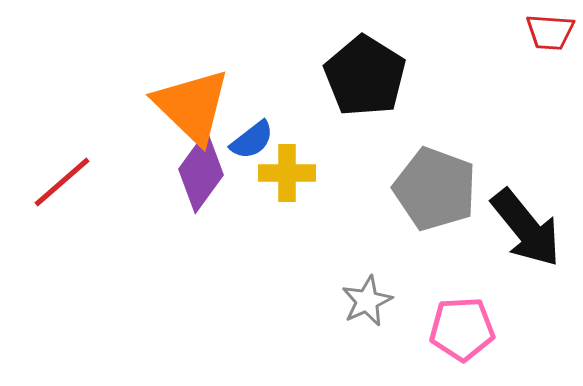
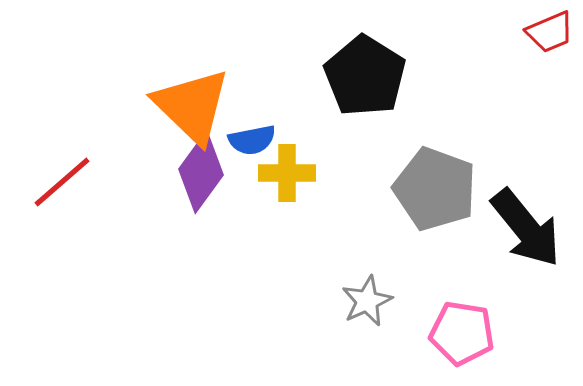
red trapezoid: rotated 27 degrees counterclockwise
blue semicircle: rotated 27 degrees clockwise
pink pentagon: moved 4 px down; rotated 12 degrees clockwise
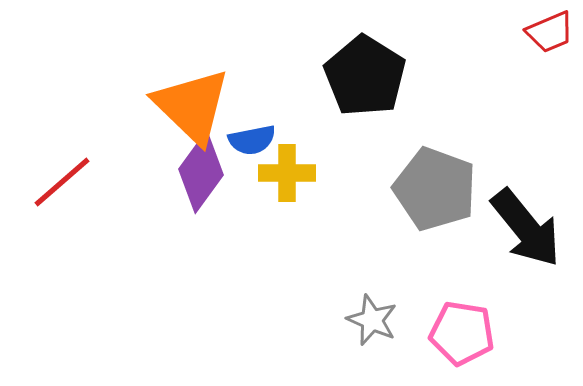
gray star: moved 5 px right, 19 px down; rotated 24 degrees counterclockwise
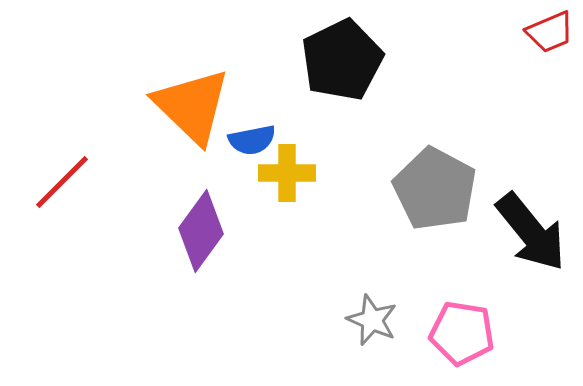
black pentagon: moved 23 px left, 16 px up; rotated 14 degrees clockwise
purple diamond: moved 59 px down
red line: rotated 4 degrees counterclockwise
gray pentagon: rotated 8 degrees clockwise
black arrow: moved 5 px right, 4 px down
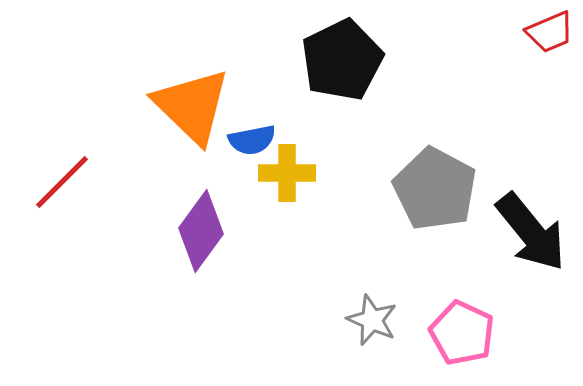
pink pentagon: rotated 16 degrees clockwise
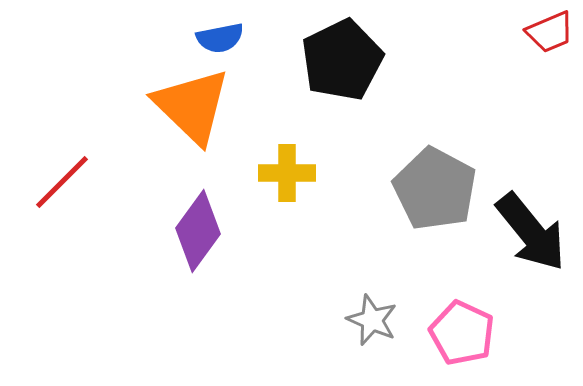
blue semicircle: moved 32 px left, 102 px up
purple diamond: moved 3 px left
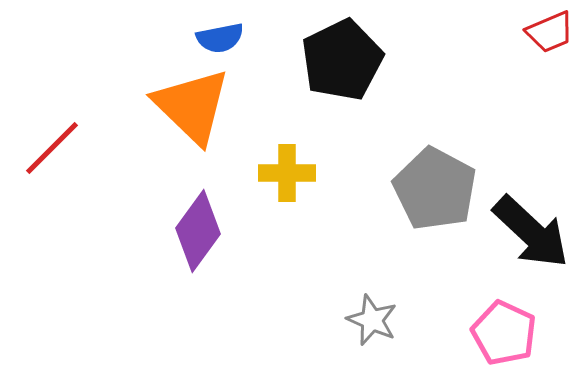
red line: moved 10 px left, 34 px up
black arrow: rotated 8 degrees counterclockwise
pink pentagon: moved 42 px right
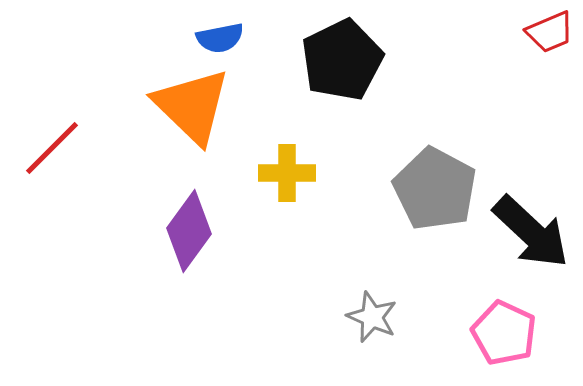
purple diamond: moved 9 px left
gray star: moved 3 px up
